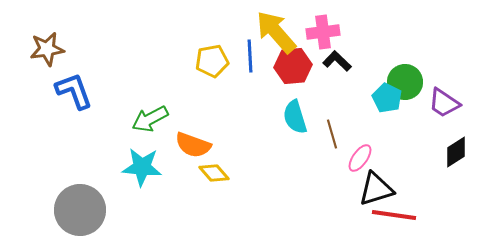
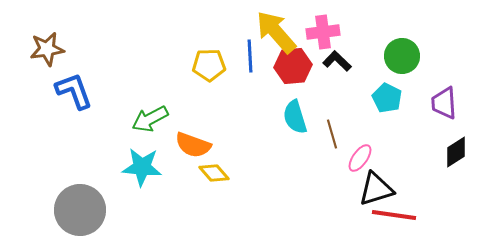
yellow pentagon: moved 3 px left, 4 px down; rotated 8 degrees clockwise
green circle: moved 3 px left, 26 px up
purple trapezoid: rotated 52 degrees clockwise
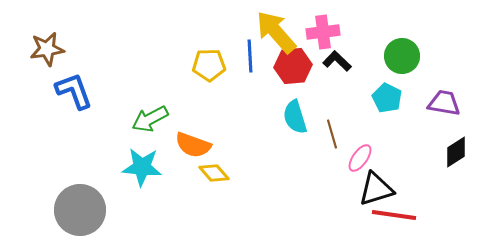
purple trapezoid: rotated 104 degrees clockwise
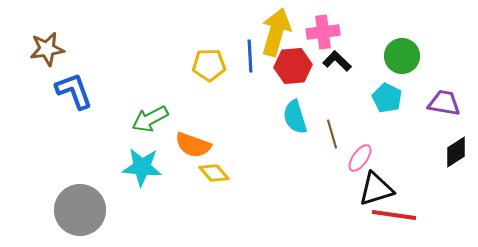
yellow arrow: rotated 57 degrees clockwise
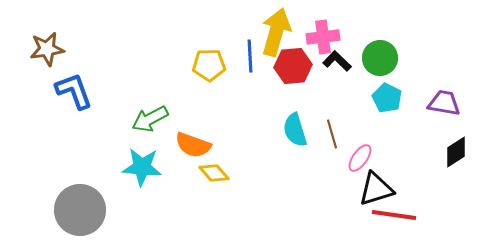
pink cross: moved 5 px down
green circle: moved 22 px left, 2 px down
cyan semicircle: moved 13 px down
